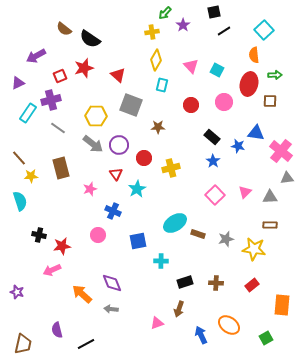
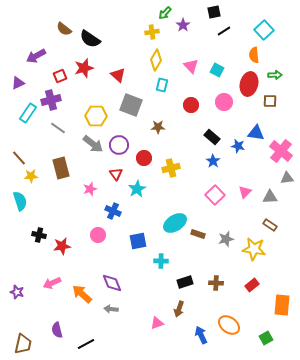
brown rectangle at (270, 225): rotated 32 degrees clockwise
pink arrow at (52, 270): moved 13 px down
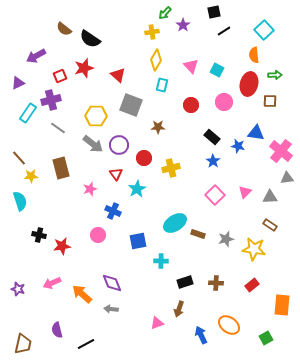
purple star at (17, 292): moved 1 px right, 3 px up
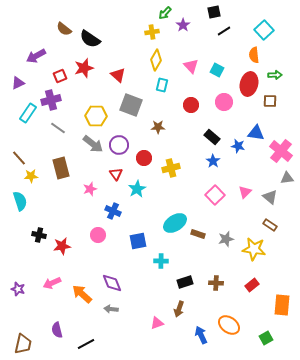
gray triangle at (270, 197): rotated 42 degrees clockwise
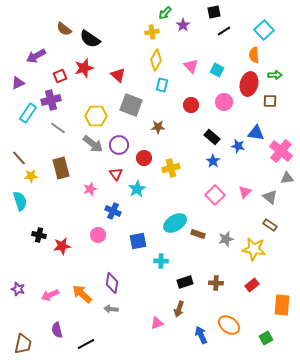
pink arrow at (52, 283): moved 2 px left, 12 px down
purple diamond at (112, 283): rotated 30 degrees clockwise
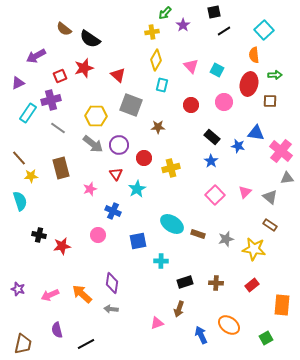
blue star at (213, 161): moved 2 px left
cyan ellipse at (175, 223): moved 3 px left, 1 px down; rotated 65 degrees clockwise
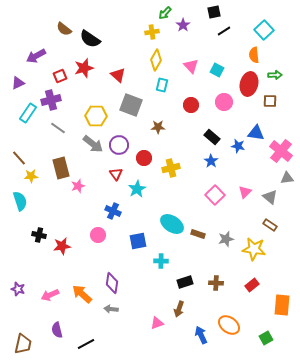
pink star at (90, 189): moved 12 px left, 3 px up
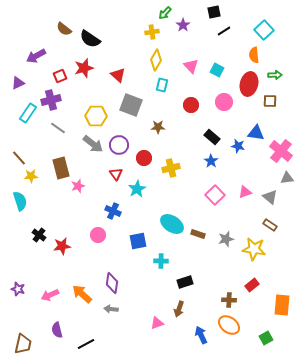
pink triangle at (245, 192): rotated 24 degrees clockwise
black cross at (39, 235): rotated 24 degrees clockwise
brown cross at (216, 283): moved 13 px right, 17 px down
